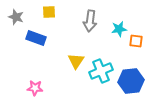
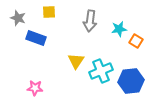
gray star: moved 2 px right, 1 px down
orange square: rotated 24 degrees clockwise
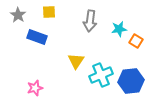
gray star: moved 3 px up; rotated 14 degrees clockwise
blue rectangle: moved 1 px right, 1 px up
cyan cross: moved 4 px down
pink star: rotated 21 degrees counterclockwise
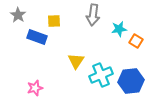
yellow square: moved 5 px right, 9 px down
gray arrow: moved 3 px right, 6 px up
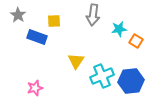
cyan cross: moved 1 px right, 1 px down
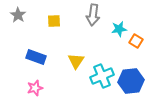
blue rectangle: moved 1 px left, 20 px down
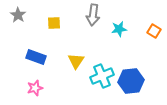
yellow square: moved 2 px down
orange square: moved 18 px right, 10 px up
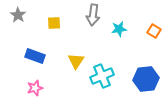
blue rectangle: moved 1 px left, 1 px up
blue hexagon: moved 15 px right, 2 px up
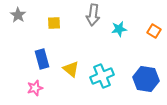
blue rectangle: moved 7 px right, 3 px down; rotated 54 degrees clockwise
yellow triangle: moved 5 px left, 8 px down; rotated 24 degrees counterclockwise
blue hexagon: rotated 15 degrees clockwise
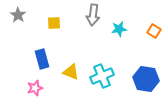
yellow triangle: moved 3 px down; rotated 18 degrees counterclockwise
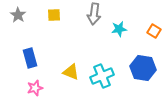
gray arrow: moved 1 px right, 1 px up
yellow square: moved 8 px up
blue rectangle: moved 12 px left, 1 px up
blue hexagon: moved 3 px left, 11 px up
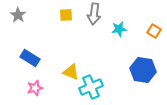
yellow square: moved 12 px right
blue rectangle: rotated 42 degrees counterclockwise
blue hexagon: moved 2 px down
cyan cross: moved 11 px left, 11 px down
